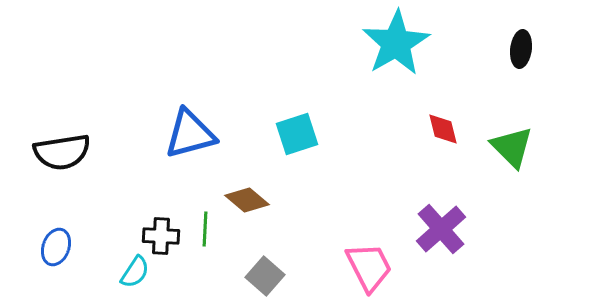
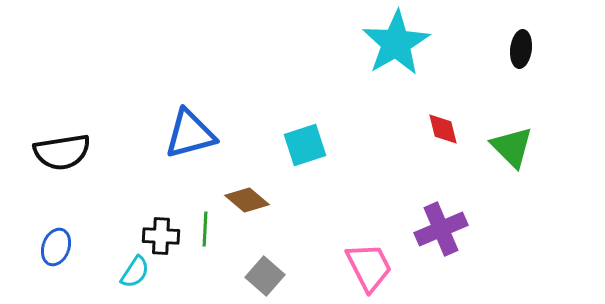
cyan square: moved 8 px right, 11 px down
purple cross: rotated 18 degrees clockwise
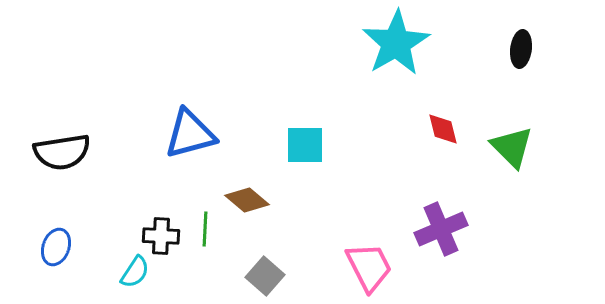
cyan square: rotated 18 degrees clockwise
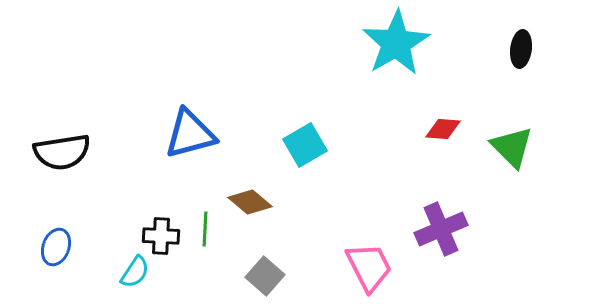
red diamond: rotated 72 degrees counterclockwise
cyan square: rotated 30 degrees counterclockwise
brown diamond: moved 3 px right, 2 px down
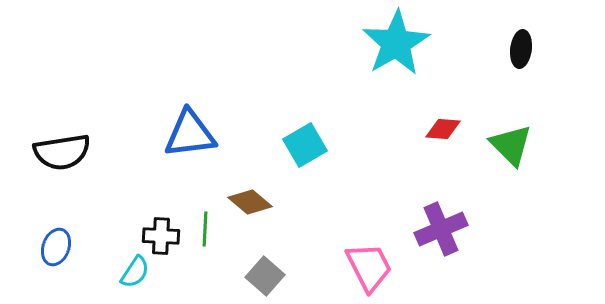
blue triangle: rotated 8 degrees clockwise
green triangle: moved 1 px left, 2 px up
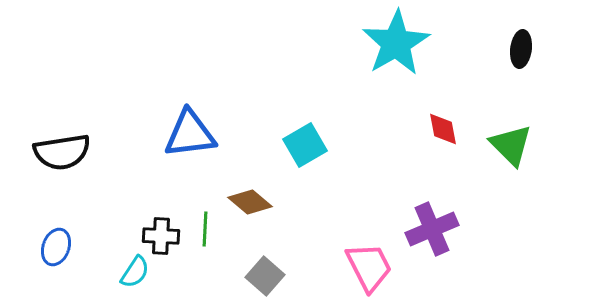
red diamond: rotated 75 degrees clockwise
purple cross: moved 9 px left
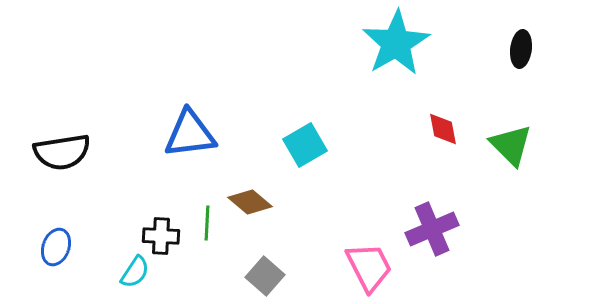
green line: moved 2 px right, 6 px up
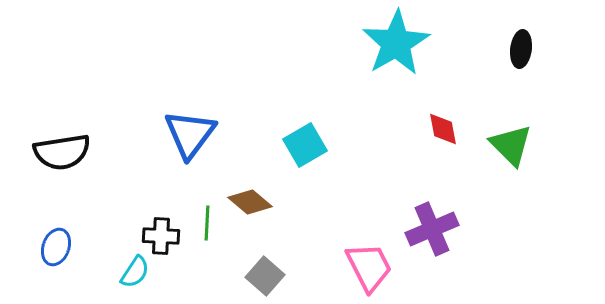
blue triangle: rotated 46 degrees counterclockwise
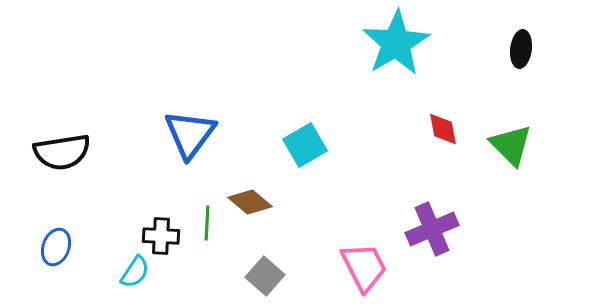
pink trapezoid: moved 5 px left
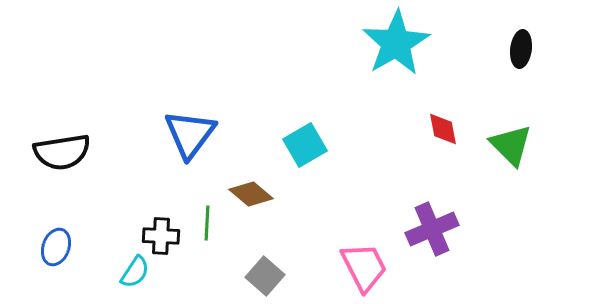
brown diamond: moved 1 px right, 8 px up
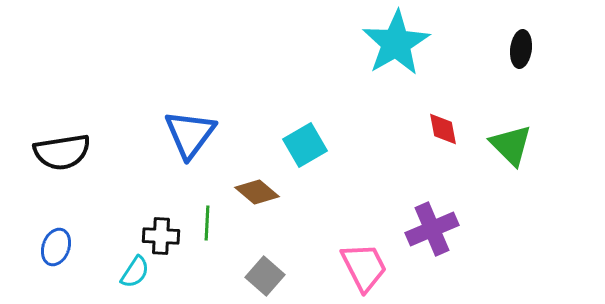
brown diamond: moved 6 px right, 2 px up
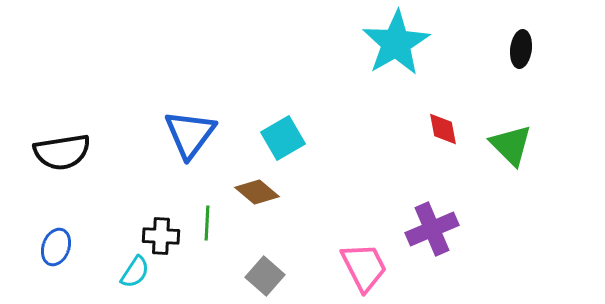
cyan square: moved 22 px left, 7 px up
